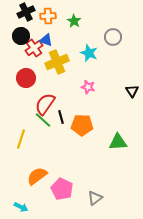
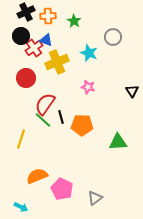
orange semicircle: rotated 15 degrees clockwise
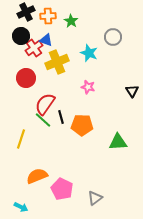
green star: moved 3 px left
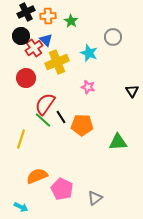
blue triangle: rotated 24 degrees clockwise
black line: rotated 16 degrees counterclockwise
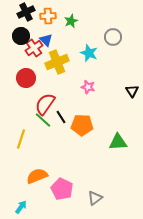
green star: rotated 16 degrees clockwise
cyan arrow: rotated 80 degrees counterclockwise
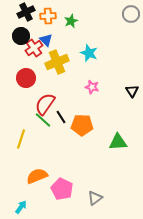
gray circle: moved 18 px right, 23 px up
pink star: moved 4 px right
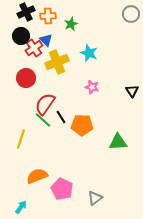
green star: moved 3 px down
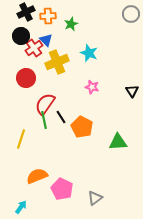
green line: moved 1 px right; rotated 36 degrees clockwise
orange pentagon: moved 2 px down; rotated 25 degrees clockwise
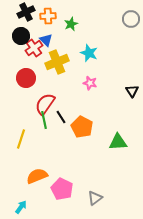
gray circle: moved 5 px down
pink star: moved 2 px left, 4 px up
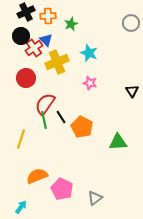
gray circle: moved 4 px down
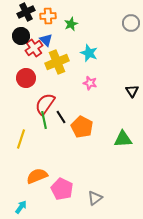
green triangle: moved 5 px right, 3 px up
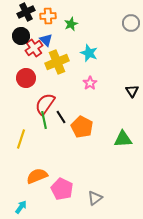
pink star: rotated 24 degrees clockwise
